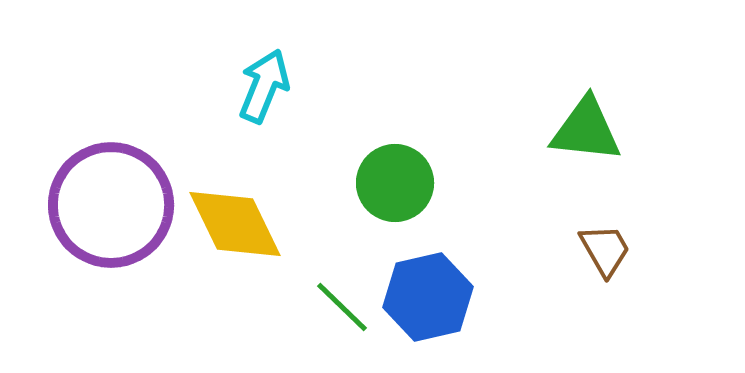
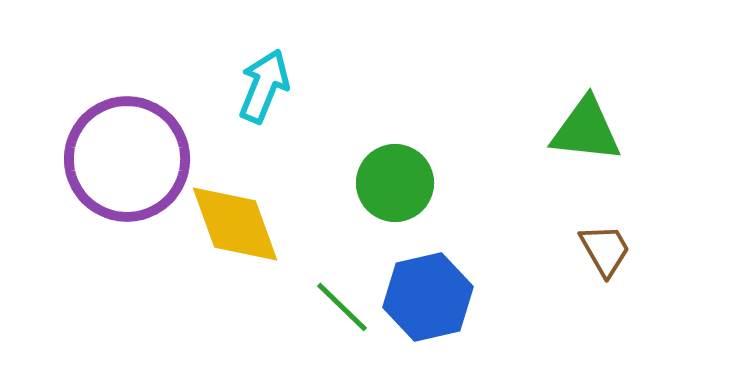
purple circle: moved 16 px right, 46 px up
yellow diamond: rotated 6 degrees clockwise
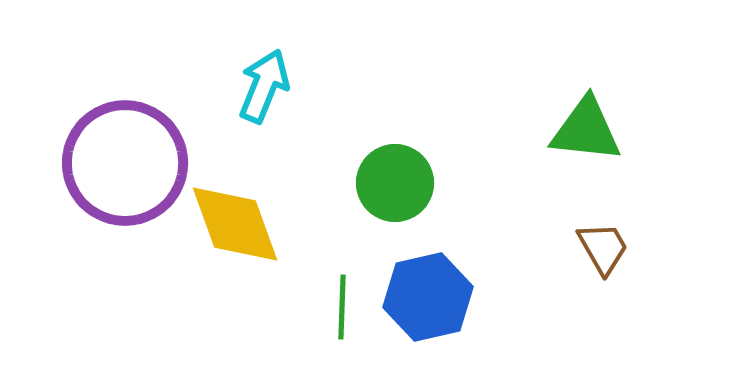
purple circle: moved 2 px left, 4 px down
brown trapezoid: moved 2 px left, 2 px up
green line: rotated 48 degrees clockwise
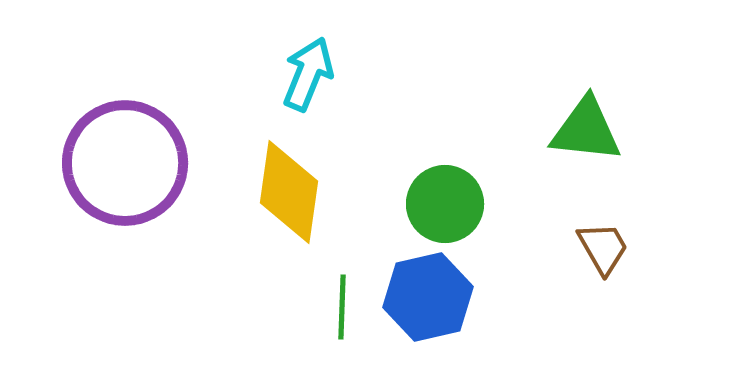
cyan arrow: moved 44 px right, 12 px up
green circle: moved 50 px right, 21 px down
yellow diamond: moved 54 px right, 32 px up; rotated 28 degrees clockwise
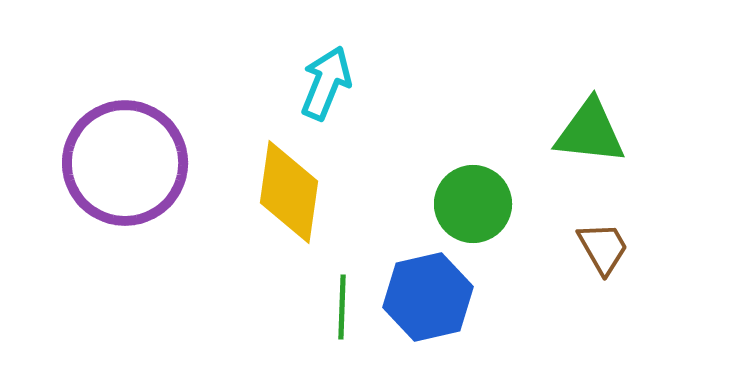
cyan arrow: moved 18 px right, 9 px down
green triangle: moved 4 px right, 2 px down
green circle: moved 28 px right
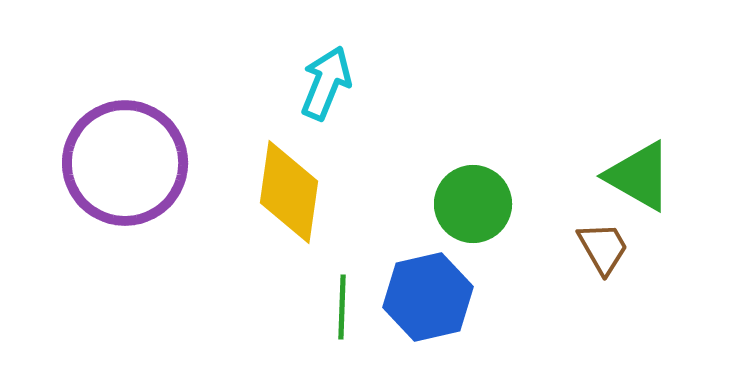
green triangle: moved 49 px right, 44 px down; rotated 24 degrees clockwise
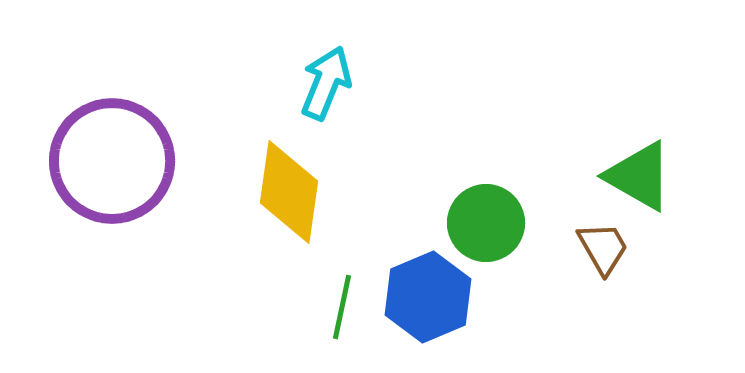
purple circle: moved 13 px left, 2 px up
green circle: moved 13 px right, 19 px down
blue hexagon: rotated 10 degrees counterclockwise
green line: rotated 10 degrees clockwise
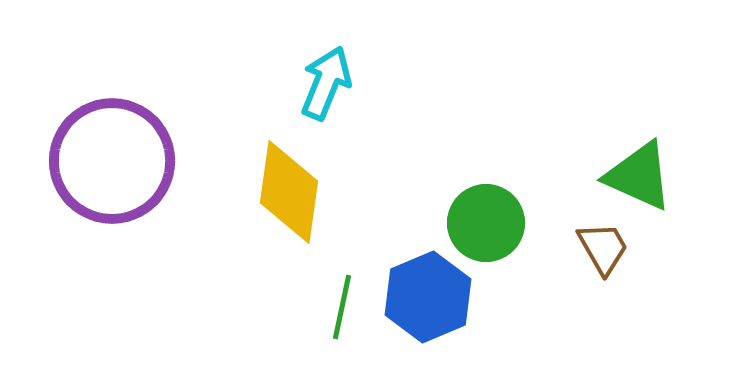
green triangle: rotated 6 degrees counterclockwise
